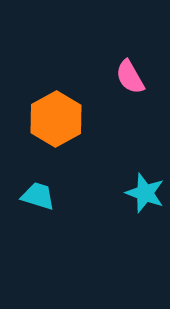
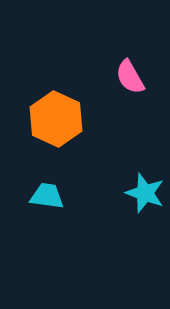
orange hexagon: rotated 6 degrees counterclockwise
cyan trapezoid: moved 9 px right; rotated 9 degrees counterclockwise
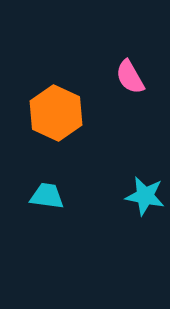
orange hexagon: moved 6 px up
cyan star: moved 3 px down; rotated 9 degrees counterclockwise
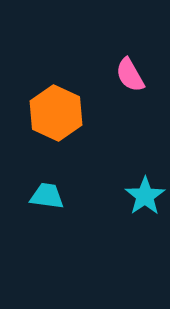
pink semicircle: moved 2 px up
cyan star: rotated 27 degrees clockwise
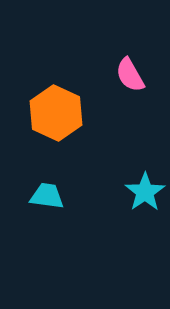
cyan star: moved 4 px up
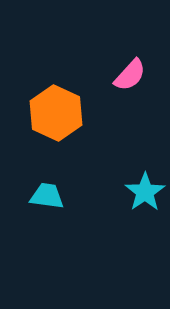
pink semicircle: rotated 108 degrees counterclockwise
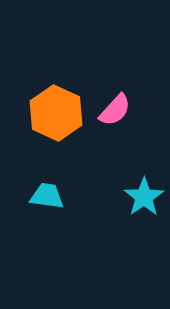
pink semicircle: moved 15 px left, 35 px down
cyan star: moved 1 px left, 5 px down
